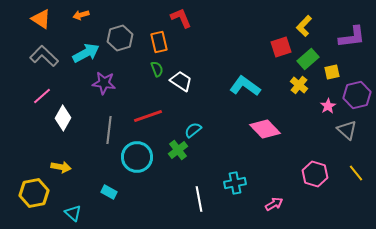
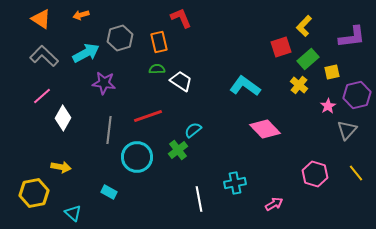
green semicircle: rotated 70 degrees counterclockwise
gray triangle: rotated 30 degrees clockwise
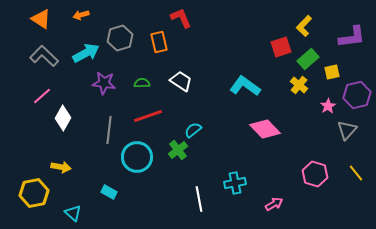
green semicircle: moved 15 px left, 14 px down
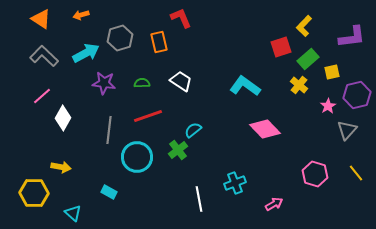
cyan cross: rotated 10 degrees counterclockwise
yellow hexagon: rotated 12 degrees clockwise
